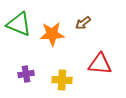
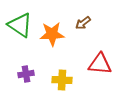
green triangle: moved 1 px right, 1 px down; rotated 12 degrees clockwise
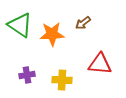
purple cross: moved 1 px right, 1 px down
